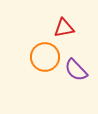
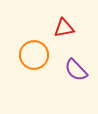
orange circle: moved 11 px left, 2 px up
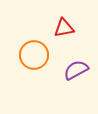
purple semicircle: rotated 105 degrees clockwise
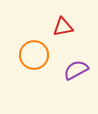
red triangle: moved 1 px left, 1 px up
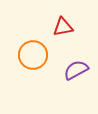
orange circle: moved 1 px left
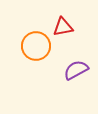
orange circle: moved 3 px right, 9 px up
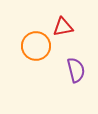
purple semicircle: rotated 105 degrees clockwise
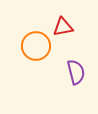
purple semicircle: moved 2 px down
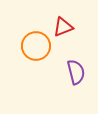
red triangle: rotated 10 degrees counterclockwise
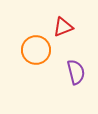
orange circle: moved 4 px down
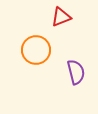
red triangle: moved 2 px left, 10 px up
